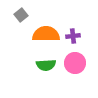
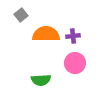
green semicircle: moved 5 px left, 15 px down
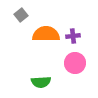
green semicircle: moved 2 px down
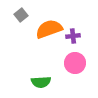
orange semicircle: moved 3 px right, 5 px up; rotated 20 degrees counterclockwise
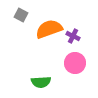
gray square: rotated 24 degrees counterclockwise
purple cross: rotated 32 degrees clockwise
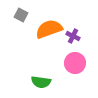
green semicircle: rotated 12 degrees clockwise
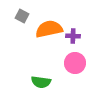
gray square: moved 1 px right, 1 px down
orange semicircle: rotated 8 degrees clockwise
purple cross: rotated 24 degrees counterclockwise
